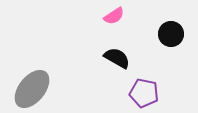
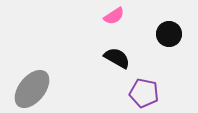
black circle: moved 2 px left
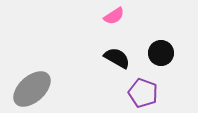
black circle: moved 8 px left, 19 px down
gray ellipse: rotated 9 degrees clockwise
purple pentagon: moved 1 px left; rotated 8 degrees clockwise
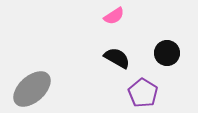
black circle: moved 6 px right
purple pentagon: rotated 12 degrees clockwise
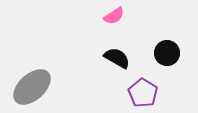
gray ellipse: moved 2 px up
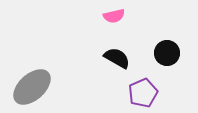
pink semicircle: rotated 20 degrees clockwise
purple pentagon: rotated 16 degrees clockwise
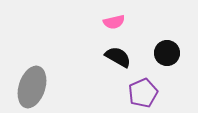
pink semicircle: moved 6 px down
black semicircle: moved 1 px right, 1 px up
gray ellipse: rotated 30 degrees counterclockwise
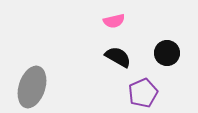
pink semicircle: moved 1 px up
